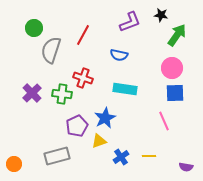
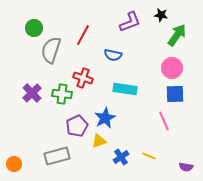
blue semicircle: moved 6 px left
blue square: moved 1 px down
yellow line: rotated 24 degrees clockwise
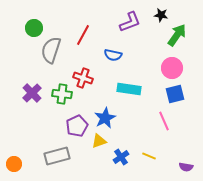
cyan rectangle: moved 4 px right
blue square: rotated 12 degrees counterclockwise
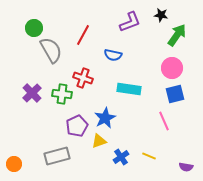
gray semicircle: rotated 132 degrees clockwise
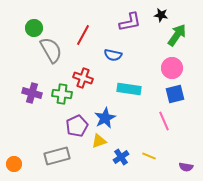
purple L-shape: rotated 10 degrees clockwise
purple cross: rotated 30 degrees counterclockwise
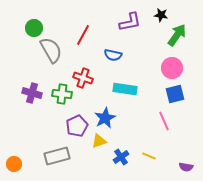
cyan rectangle: moved 4 px left
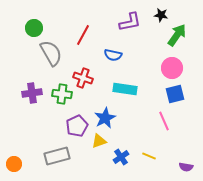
gray semicircle: moved 3 px down
purple cross: rotated 24 degrees counterclockwise
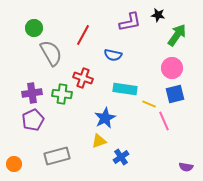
black star: moved 3 px left
purple pentagon: moved 44 px left, 6 px up
yellow line: moved 52 px up
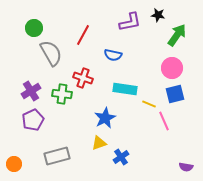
purple cross: moved 1 px left, 2 px up; rotated 24 degrees counterclockwise
yellow triangle: moved 2 px down
